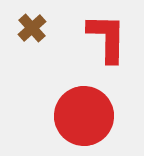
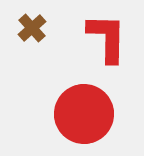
red circle: moved 2 px up
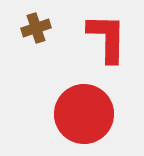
brown cross: moved 4 px right; rotated 24 degrees clockwise
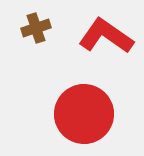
red L-shape: moved 1 px left, 2 px up; rotated 56 degrees counterclockwise
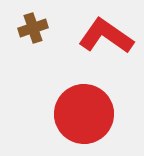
brown cross: moved 3 px left
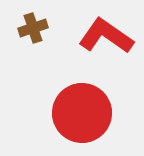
red circle: moved 2 px left, 1 px up
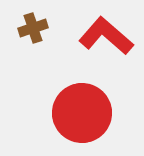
red L-shape: rotated 6 degrees clockwise
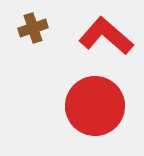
red circle: moved 13 px right, 7 px up
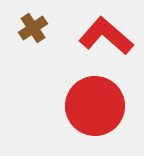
brown cross: rotated 16 degrees counterclockwise
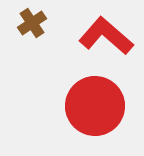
brown cross: moved 1 px left, 5 px up
